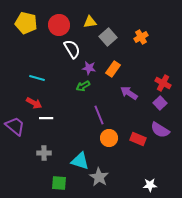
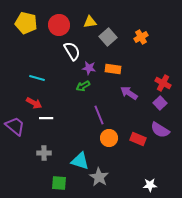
white semicircle: moved 2 px down
orange rectangle: rotated 63 degrees clockwise
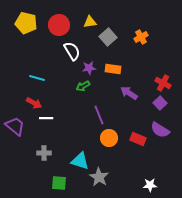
purple star: rotated 16 degrees counterclockwise
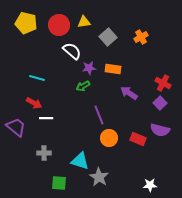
yellow triangle: moved 6 px left
white semicircle: rotated 18 degrees counterclockwise
purple trapezoid: moved 1 px right, 1 px down
purple semicircle: rotated 18 degrees counterclockwise
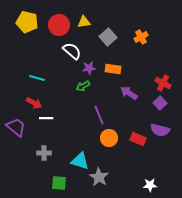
yellow pentagon: moved 1 px right, 1 px up
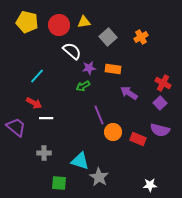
cyan line: moved 2 px up; rotated 63 degrees counterclockwise
orange circle: moved 4 px right, 6 px up
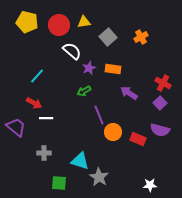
purple star: rotated 16 degrees counterclockwise
green arrow: moved 1 px right, 5 px down
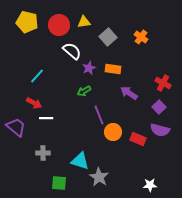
orange cross: rotated 24 degrees counterclockwise
purple square: moved 1 px left, 4 px down
gray cross: moved 1 px left
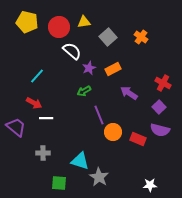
red circle: moved 2 px down
orange rectangle: rotated 35 degrees counterclockwise
